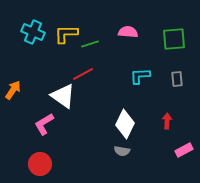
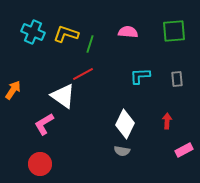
yellow L-shape: rotated 20 degrees clockwise
green square: moved 8 px up
green line: rotated 54 degrees counterclockwise
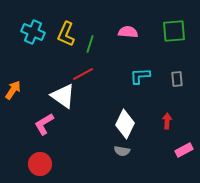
yellow L-shape: rotated 85 degrees counterclockwise
